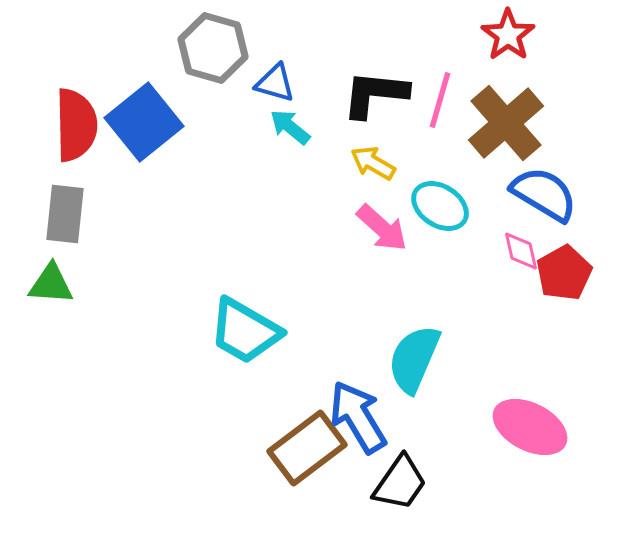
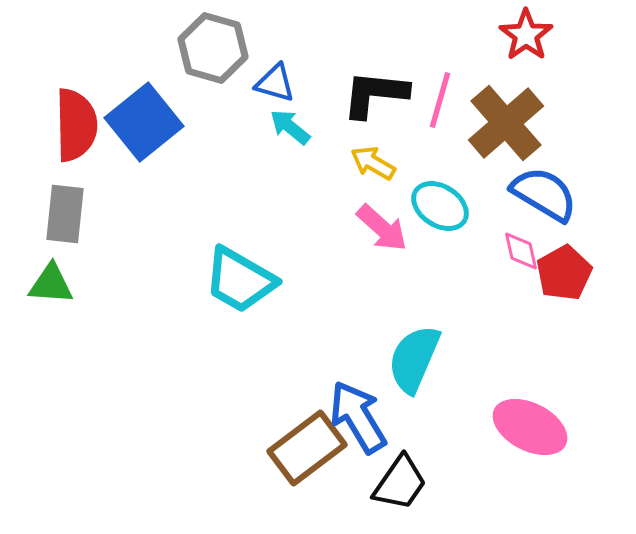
red star: moved 18 px right
cyan trapezoid: moved 5 px left, 51 px up
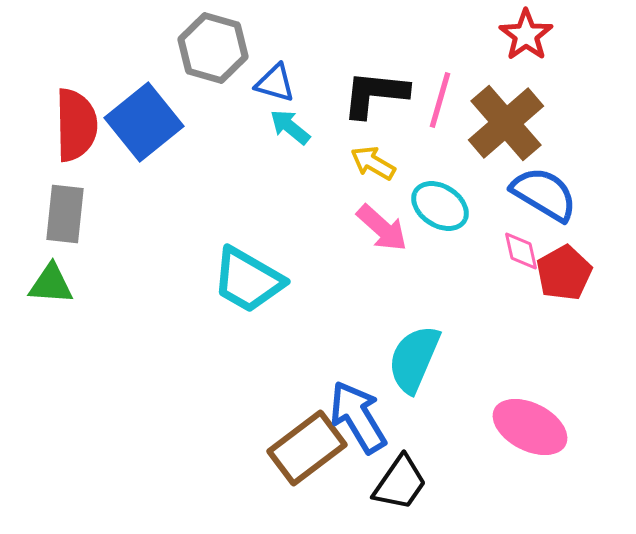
cyan trapezoid: moved 8 px right
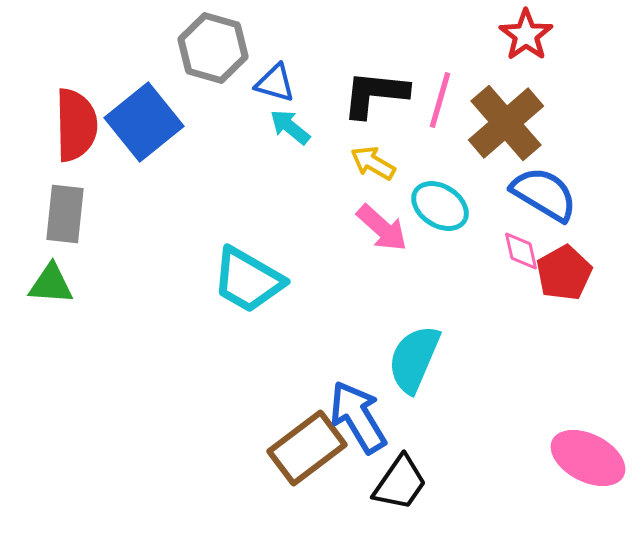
pink ellipse: moved 58 px right, 31 px down
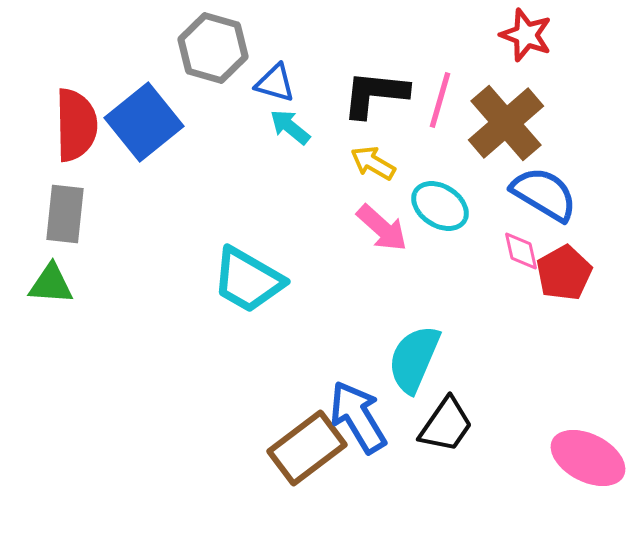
red star: rotated 16 degrees counterclockwise
black trapezoid: moved 46 px right, 58 px up
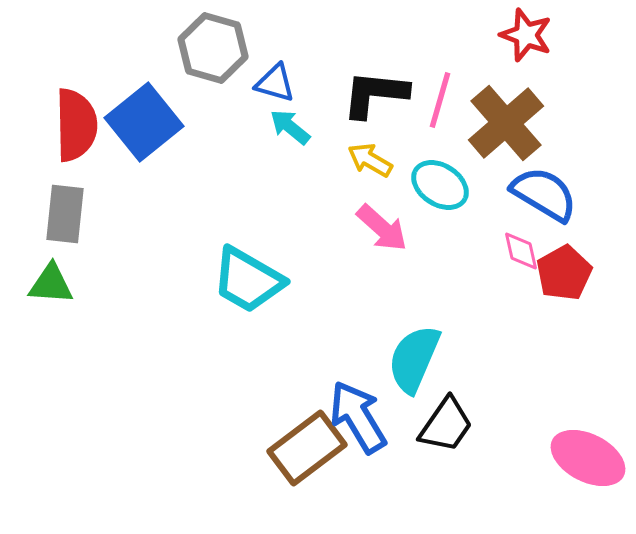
yellow arrow: moved 3 px left, 3 px up
cyan ellipse: moved 21 px up
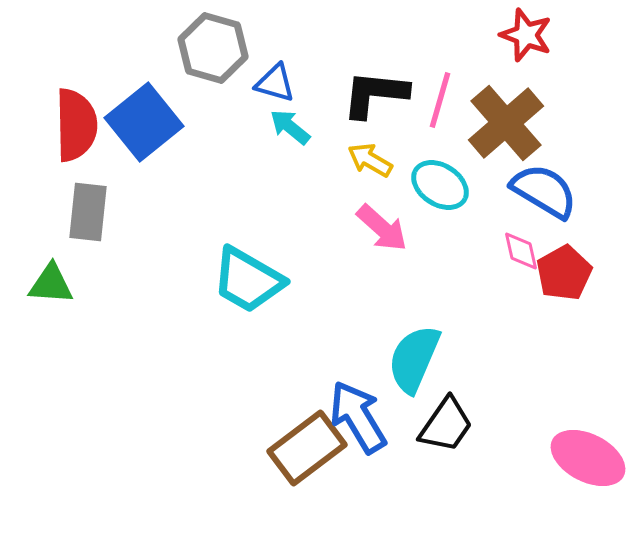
blue semicircle: moved 3 px up
gray rectangle: moved 23 px right, 2 px up
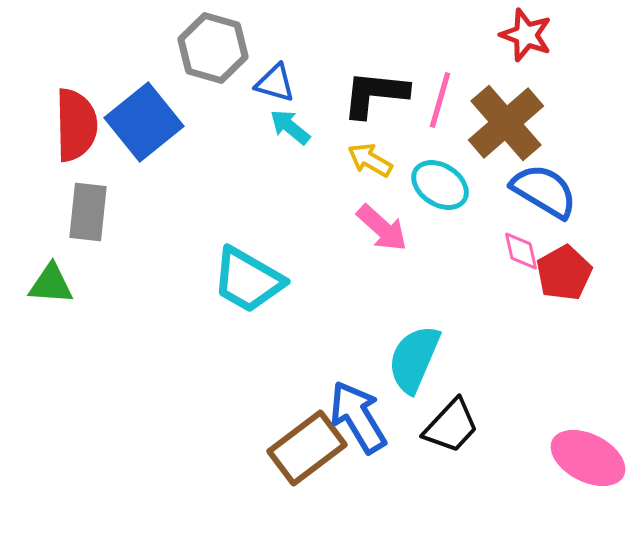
black trapezoid: moved 5 px right, 1 px down; rotated 8 degrees clockwise
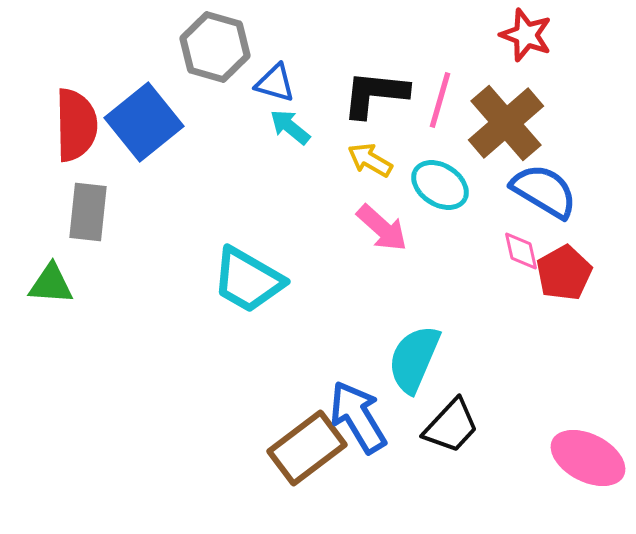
gray hexagon: moved 2 px right, 1 px up
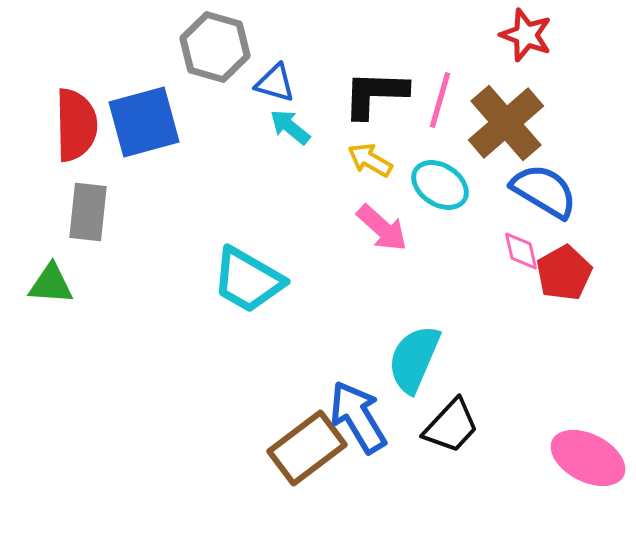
black L-shape: rotated 4 degrees counterclockwise
blue square: rotated 24 degrees clockwise
